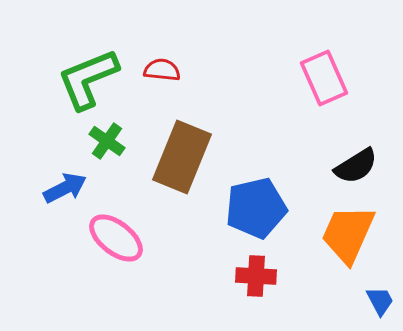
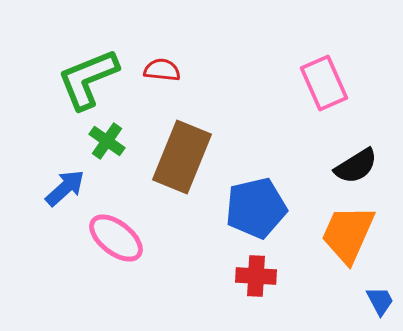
pink rectangle: moved 5 px down
blue arrow: rotated 15 degrees counterclockwise
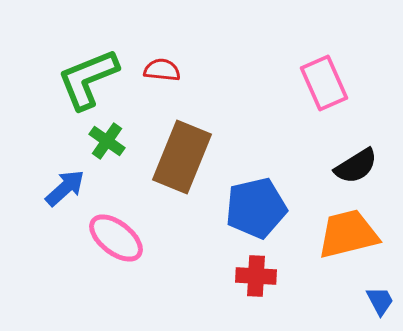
orange trapezoid: rotated 52 degrees clockwise
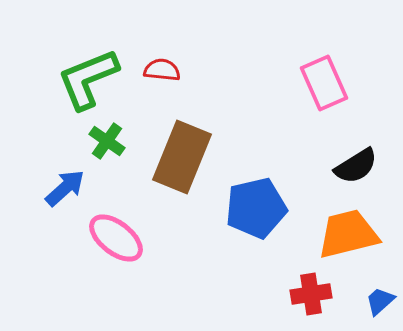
red cross: moved 55 px right, 18 px down; rotated 12 degrees counterclockwise
blue trapezoid: rotated 104 degrees counterclockwise
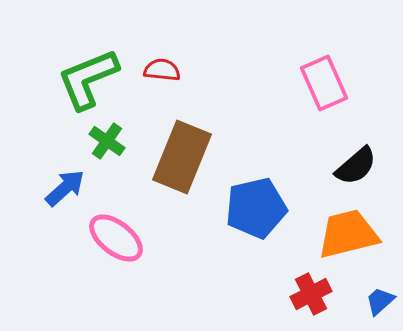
black semicircle: rotated 9 degrees counterclockwise
red cross: rotated 18 degrees counterclockwise
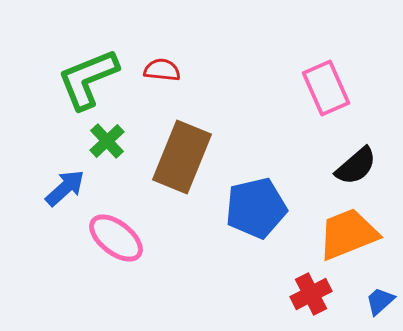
pink rectangle: moved 2 px right, 5 px down
green cross: rotated 12 degrees clockwise
orange trapezoid: rotated 8 degrees counterclockwise
